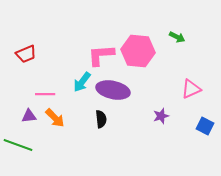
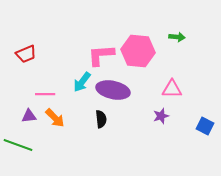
green arrow: rotated 21 degrees counterclockwise
pink triangle: moved 19 px left; rotated 25 degrees clockwise
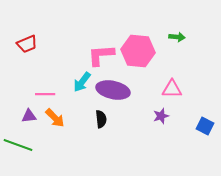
red trapezoid: moved 1 px right, 10 px up
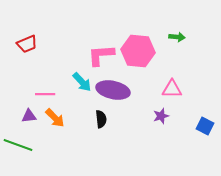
cyan arrow: rotated 80 degrees counterclockwise
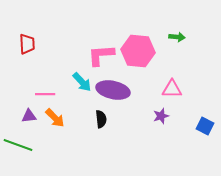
red trapezoid: rotated 70 degrees counterclockwise
